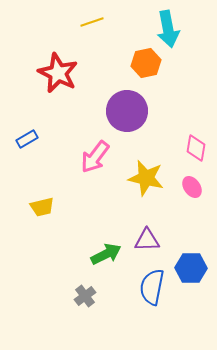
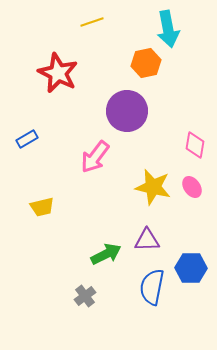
pink diamond: moved 1 px left, 3 px up
yellow star: moved 7 px right, 9 px down
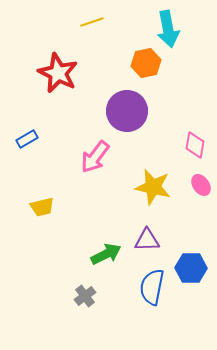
pink ellipse: moved 9 px right, 2 px up
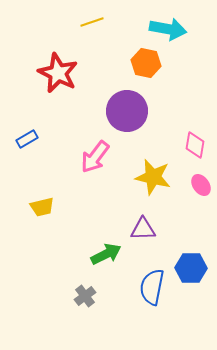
cyan arrow: rotated 69 degrees counterclockwise
orange hexagon: rotated 24 degrees clockwise
yellow star: moved 10 px up
purple triangle: moved 4 px left, 11 px up
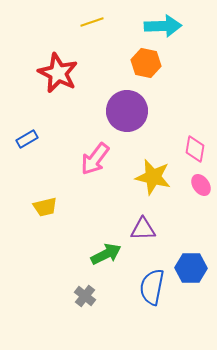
cyan arrow: moved 5 px left, 3 px up; rotated 12 degrees counterclockwise
pink diamond: moved 4 px down
pink arrow: moved 2 px down
yellow trapezoid: moved 3 px right
gray cross: rotated 15 degrees counterclockwise
